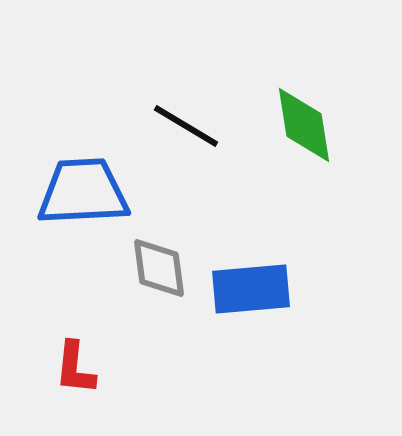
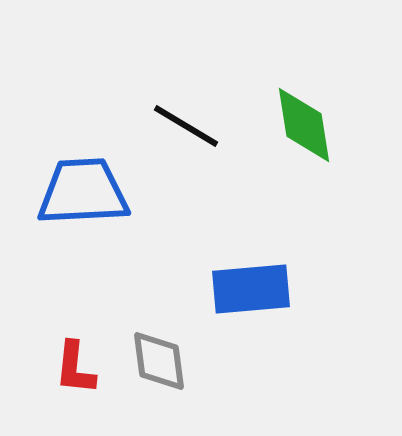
gray diamond: moved 93 px down
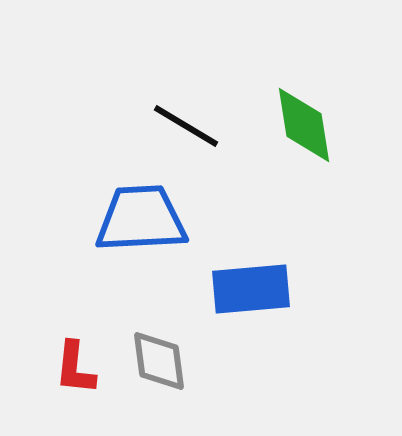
blue trapezoid: moved 58 px right, 27 px down
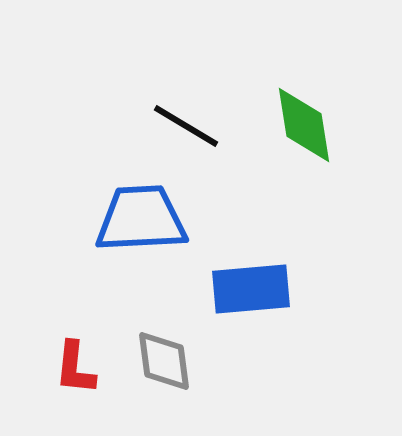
gray diamond: moved 5 px right
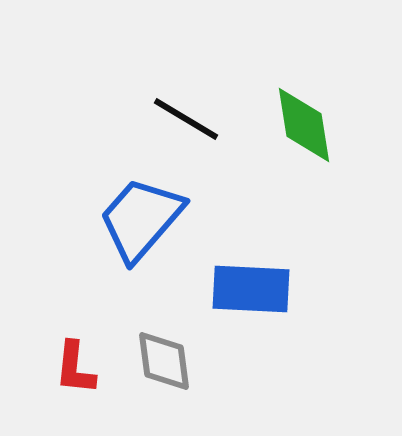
black line: moved 7 px up
blue trapezoid: rotated 46 degrees counterclockwise
blue rectangle: rotated 8 degrees clockwise
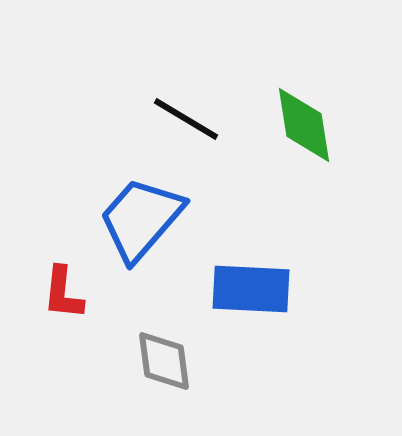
red L-shape: moved 12 px left, 75 px up
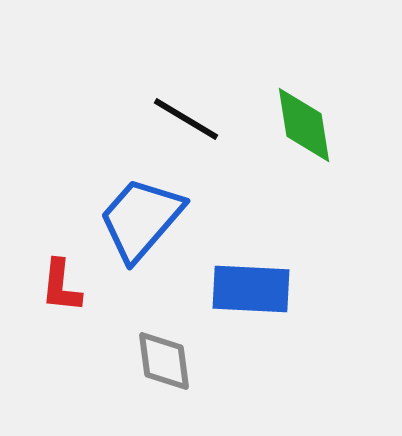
red L-shape: moved 2 px left, 7 px up
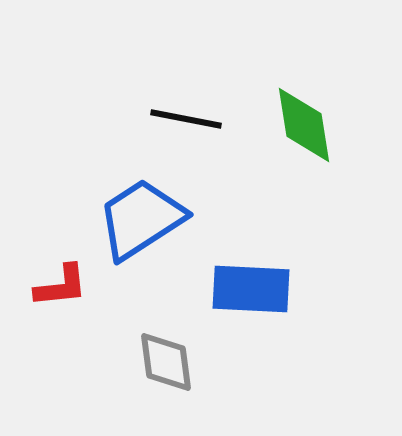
black line: rotated 20 degrees counterclockwise
blue trapezoid: rotated 16 degrees clockwise
red L-shape: rotated 102 degrees counterclockwise
gray diamond: moved 2 px right, 1 px down
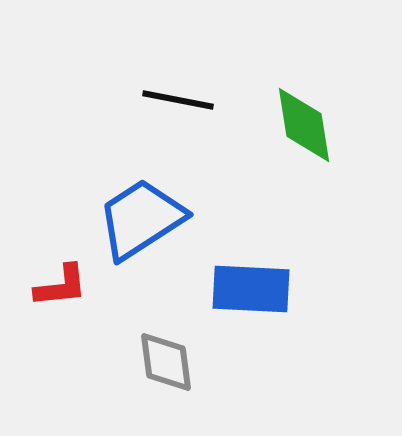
black line: moved 8 px left, 19 px up
